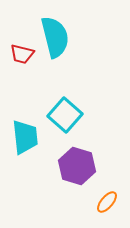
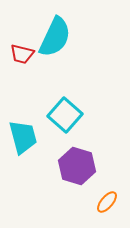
cyan semicircle: rotated 39 degrees clockwise
cyan trapezoid: moved 2 px left; rotated 9 degrees counterclockwise
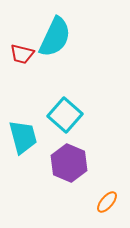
purple hexagon: moved 8 px left, 3 px up; rotated 6 degrees clockwise
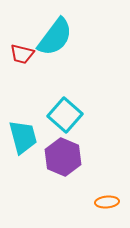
cyan semicircle: rotated 12 degrees clockwise
purple hexagon: moved 6 px left, 6 px up
orange ellipse: rotated 45 degrees clockwise
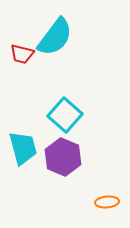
cyan trapezoid: moved 11 px down
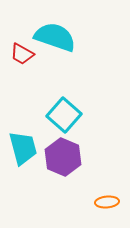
cyan semicircle: rotated 108 degrees counterclockwise
red trapezoid: rotated 15 degrees clockwise
cyan square: moved 1 px left
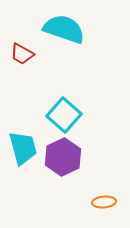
cyan semicircle: moved 9 px right, 8 px up
purple hexagon: rotated 12 degrees clockwise
orange ellipse: moved 3 px left
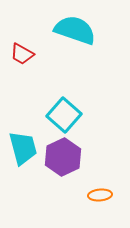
cyan semicircle: moved 11 px right, 1 px down
orange ellipse: moved 4 px left, 7 px up
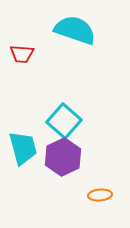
red trapezoid: rotated 25 degrees counterclockwise
cyan square: moved 6 px down
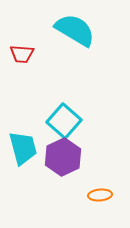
cyan semicircle: rotated 12 degrees clockwise
